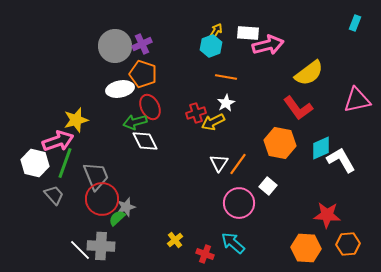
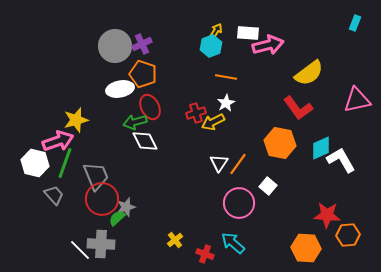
orange hexagon at (348, 244): moved 9 px up
gray cross at (101, 246): moved 2 px up
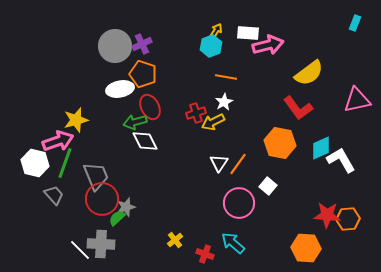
white star at (226, 103): moved 2 px left, 1 px up
orange hexagon at (348, 235): moved 16 px up
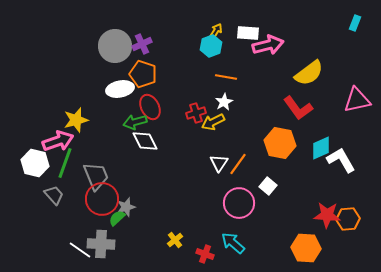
white line at (80, 250): rotated 10 degrees counterclockwise
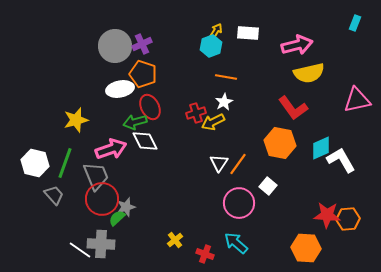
pink arrow at (268, 45): moved 29 px right
yellow semicircle at (309, 73): rotated 24 degrees clockwise
red L-shape at (298, 108): moved 5 px left
pink arrow at (58, 141): moved 53 px right, 8 px down
cyan arrow at (233, 243): moved 3 px right
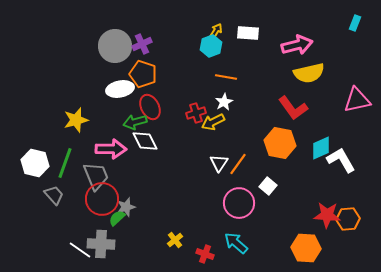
pink arrow at (111, 149): rotated 20 degrees clockwise
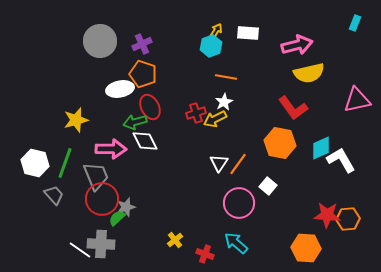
gray circle at (115, 46): moved 15 px left, 5 px up
yellow arrow at (213, 122): moved 2 px right, 3 px up
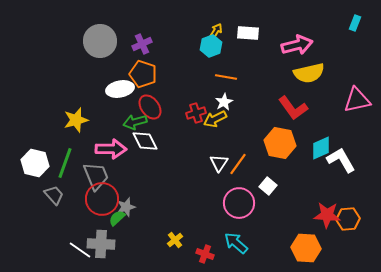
red ellipse at (150, 107): rotated 10 degrees counterclockwise
